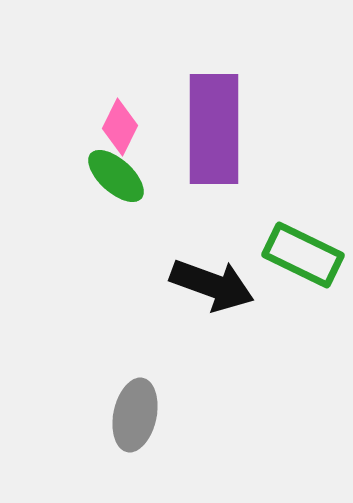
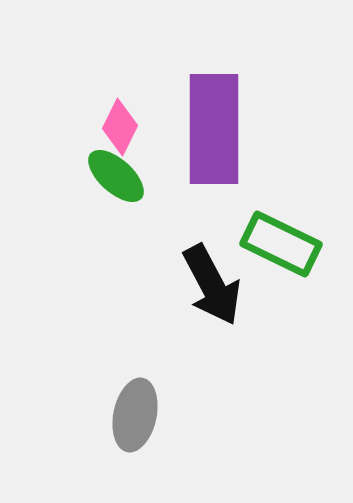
green rectangle: moved 22 px left, 11 px up
black arrow: rotated 42 degrees clockwise
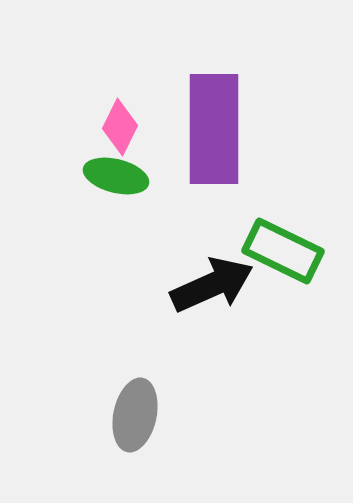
green ellipse: rotated 28 degrees counterclockwise
green rectangle: moved 2 px right, 7 px down
black arrow: rotated 86 degrees counterclockwise
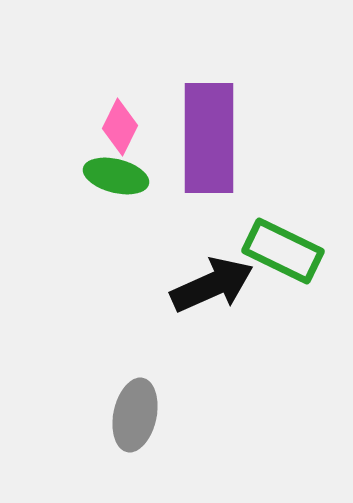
purple rectangle: moved 5 px left, 9 px down
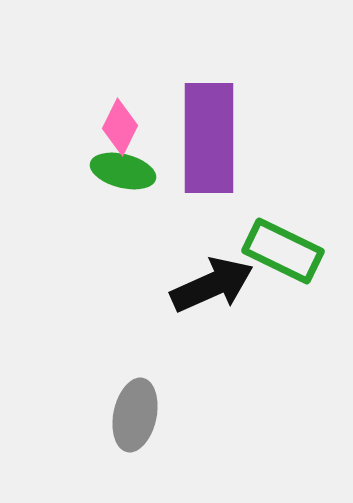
green ellipse: moved 7 px right, 5 px up
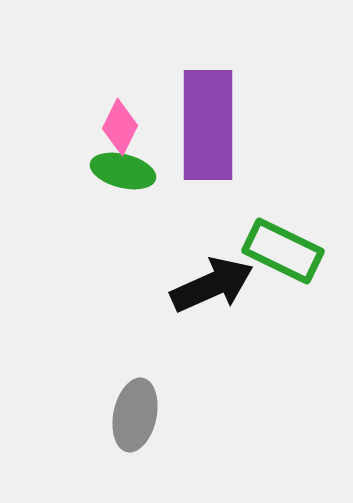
purple rectangle: moved 1 px left, 13 px up
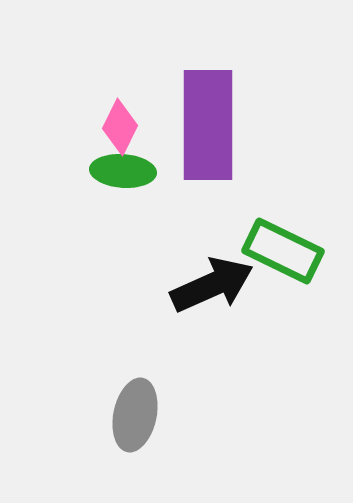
green ellipse: rotated 10 degrees counterclockwise
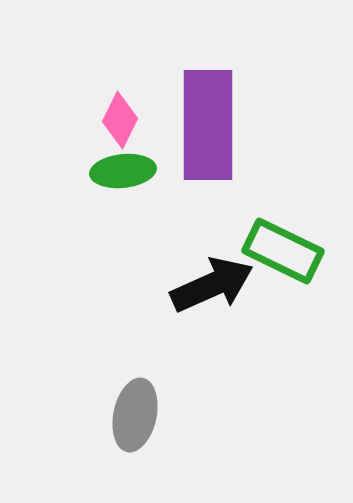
pink diamond: moved 7 px up
green ellipse: rotated 10 degrees counterclockwise
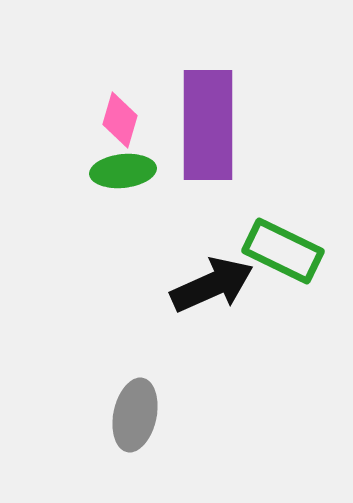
pink diamond: rotated 10 degrees counterclockwise
